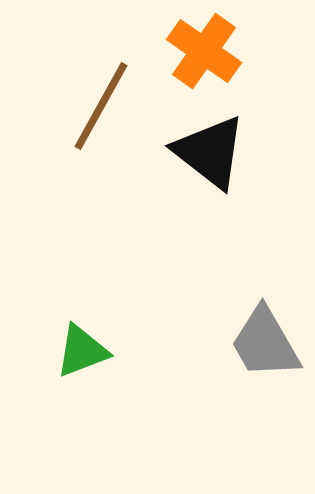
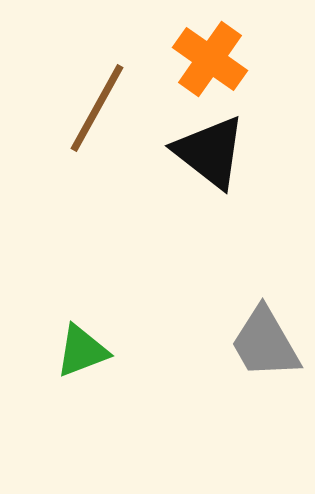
orange cross: moved 6 px right, 8 px down
brown line: moved 4 px left, 2 px down
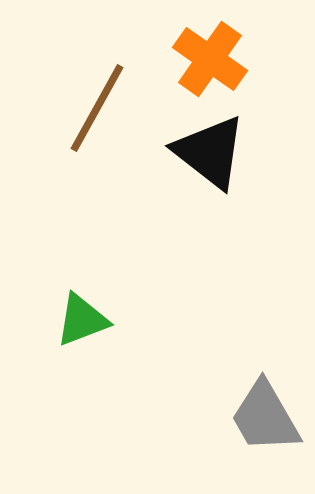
gray trapezoid: moved 74 px down
green triangle: moved 31 px up
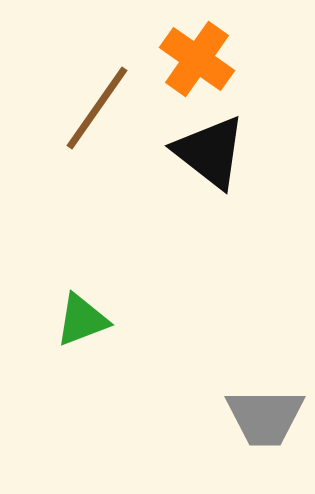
orange cross: moved 13 px left
brown line: rotated 6 degrees clockwise
gray trapezoid: rotated 60 degrees counterclockwise
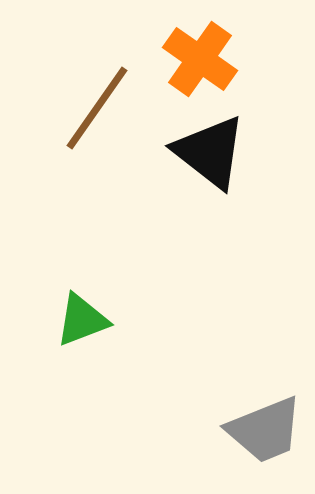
orange cross: moved 3 px right
gray trapezoid: moved 13 px down; rotated 22 degrees counterclockwise
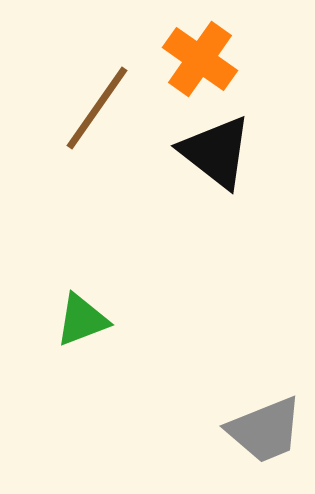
black triangle: moved 6 px right
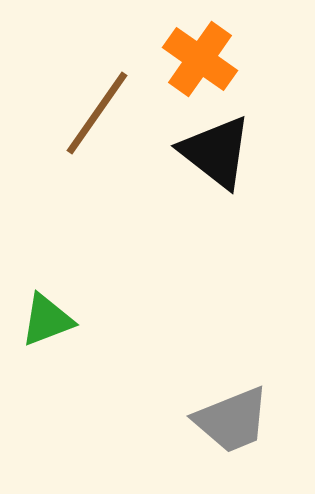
brown line: moved 5 px down
green triangle: moved 35 px left
gray trapezoid: moved 33 px left, 10 px up
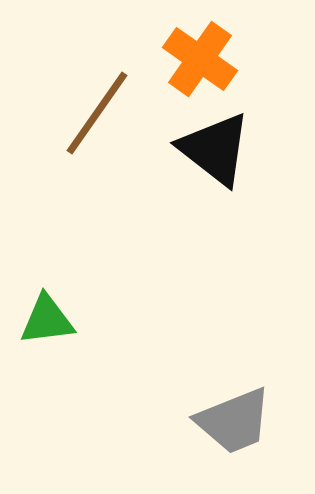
black triangle: moved 1 px left, 3 px up
green triangle: rotated 14 degrees clockwise
gray trapezoid: moved 2 px right, 1 px down
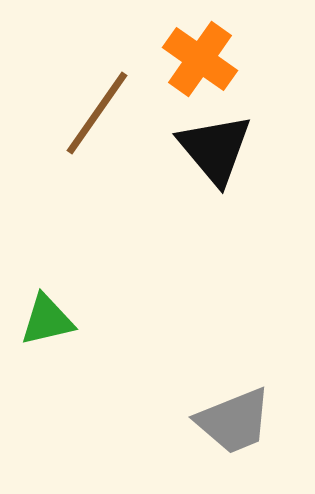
black triangle: rotated 12 degrees clockwise
green triangle: rotated 6 degrees counterclockwise
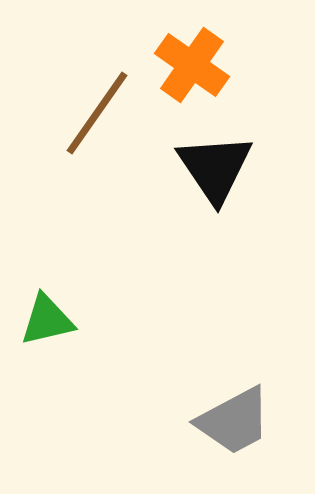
orange cross: moved 8 px left, 6 px down
black triangle: moved 19 px down; rotated 6 degrees clockwise
gray trapezoid: rotated 6 degrees counterclockwise
